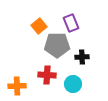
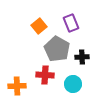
gray pentagon: moved 4 px down; rotated 30 degrees clockwise
red cross: moved 2 px left
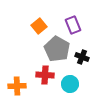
purple rectangle: moved 2 px right, 2 px down
black cross: rotated 24 degrees clockwise
cyan circle: moved 3 px left
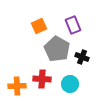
orange square: rotated 14 degrees clockwise
red cross: moved 3 px left, 4 px down
